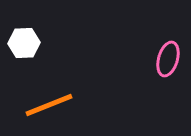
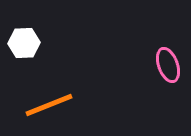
pink ellipse: moved 6 px down; rotated 36 degrees counterclockwise
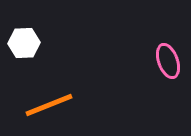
pink ellipse: moved 4 px up
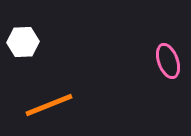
white hexagon: moved 1 px left, 1 px up
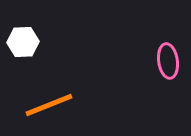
pink ellipse: rotated 12 degrees clockwise
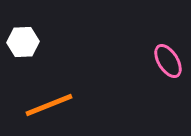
pink ellipse: rotated 24 degrees counterclockwise
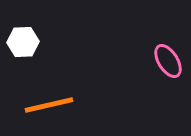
orange line: rotated 9 degrees clockwise
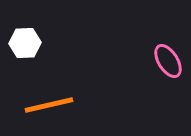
white hexagon: moved 2 px right, 1 px down
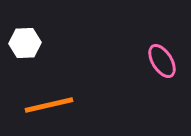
pink ellipse: moved 6 px left
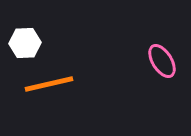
orange line: moved 21 px up
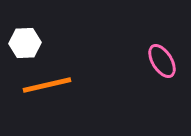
orange line: moved 2 px left, 1 px down
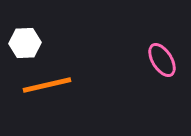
pink ellipse: moved 1 px up
